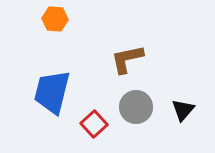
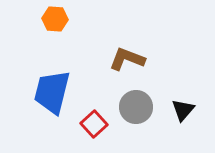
brown L-shape: rotated 33 degrees clockwise
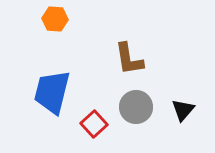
brown L-shape: moved 2 px right; rotated 120 degrees counterclockwise
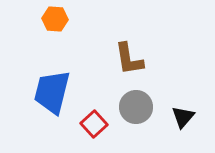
black triangle: moved 7 px down
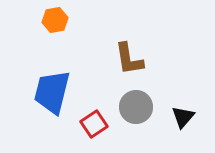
orange hexagon: moved 1 px down; rotated 15 degrees counterclockwise
red square: rotated 8 degrees clockwise
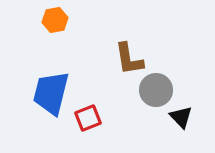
blue trapezoid: moved 1 px left, 1 px down
gray circle: moved 20 px right, 17 px up
black triangle: moved 2 px left; rotated 25 degrees counterclockwise
red square: moved 6 px left, 6 px up; rotated 12 degrees clockwise
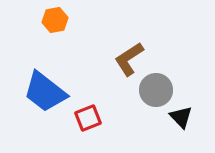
brown L-shape: rotated 66 degrees clockwise
blue trapezoid: moved 6 px left, 1 px up; rotated 66 degrees counterclockwise
